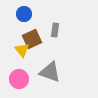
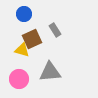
gray rectangle: rotated 40 degrees counterclockwise
yellow triangle: rotated 35 degrees counterclockwise
gray triangle: rotated 25 degrees counterclockwise
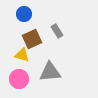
gray rectangle: moved 2 px right, 1 px down
yellow triangle: moved 5 px down
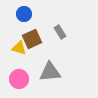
gray rectangle: moved 3 px right, 1 px down
yellow triangle: moved 3 px left, 7 px up
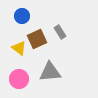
blue circle: moved 2 px left, 2 px down
brown square: moved 5 px right
yellow triangle: rotated 21 degrees clockwise
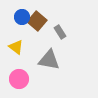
blue circle: moved 1 px down
brown square: moved 18 px up; rotated 24 degrees counterclockwise
yellow triangle: moved 3 px left, 1 px up
gray triangle: moved 1 px left, 12 px up; rotated 15 degrees clockwise
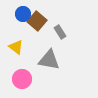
blue circle: moved 1 px right, 3 px up
pink circle: moved 3 px right
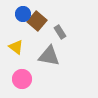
gray triangle: moved 4 px up
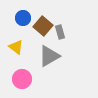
blue circle: moved 4 px down
brown square: moved 6 px right, 5 px down
gray rectangle: rotated 16 degrees clockwise
gray triangle: rotated 40 degrees counterclockwise
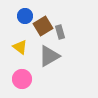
blue circle: moved 2 px right, 2 px up
brown square: rotated 18 degrees clockwise
yellow triangle: moved 4 px right
